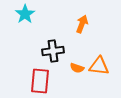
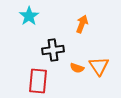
cyan star: moved 4 px right, 2 px down
black cross: moved 1 px up
orange triangle: rotated 50 degrees clockwise
red rectangle: moved 2 px left
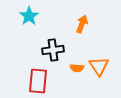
orange semicircle: rotated 16 degrees counterclockwise
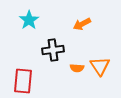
cyan star: moved 4 px down
orange arrow: rotated 138 degrees counterclockwise
orange triangle: moved 1 px right
red rectangle: moved 15 px left
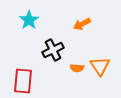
black cross: rotated 20 degrees counterclockwise
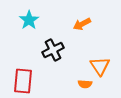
orange semicircle: moved 8 px right, 16 px down
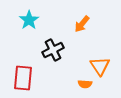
orange arrow: rotated 24 degrees counterclockwise
red rectangle: moved 3 px up
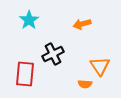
orange arrow: rotated 36 degrees clockwise
black cross: moved 4 px down
red rectangle: moved 2 px right, 4 px up
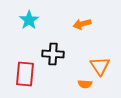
black cross: rotated 30 degrees clockwise
